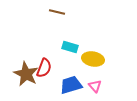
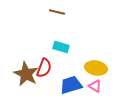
cyan rectangle: moved 9 px left
yellow ellipse: moved 3 px right, 9 px down
pink triangle: rotated 16 degrees counterclockwise
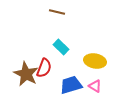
cyan rectangle: rotated 28 degrees clockwise
yellow ellipse: moved 1 px left, 7 px up
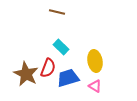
yellow ellipse: rotated 70 degrees clockwise
red semicircle: moved 4 px right
blue trapezoid: moved 3 px left, 7 px up
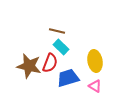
brown line: moved 19 px down
red semicircle: moved 2 px right, 5 px up
brown star: moved 3 px right, 8 px up; rotated 15 degrees counterclockwise
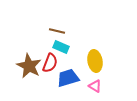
cyan rectangle: rotated 21 degrees counterclockwise
brown star: rotated 15 degrees clockwise
